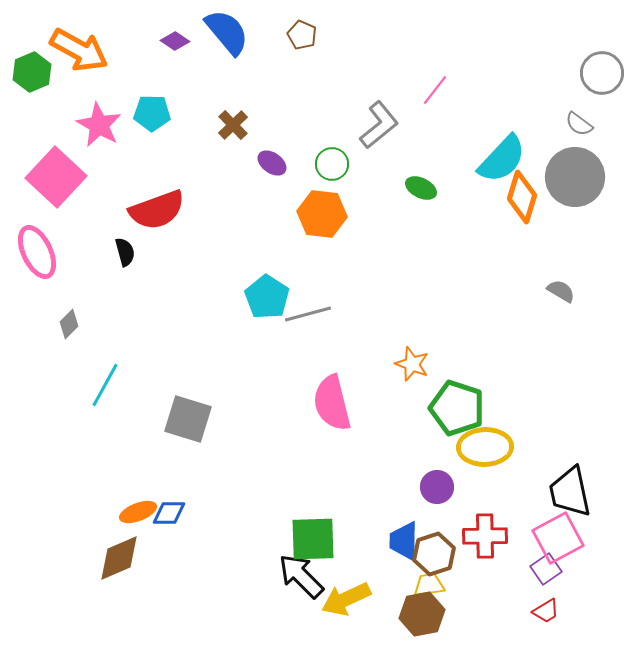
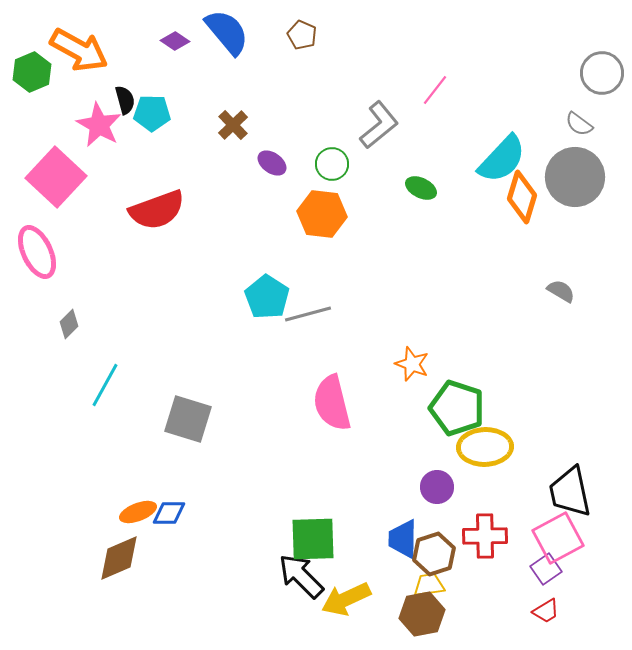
black semicircle at (125, 252): moved 152 px up
blue trapezoid at (404, 541): moved 1 px left, 2 px up
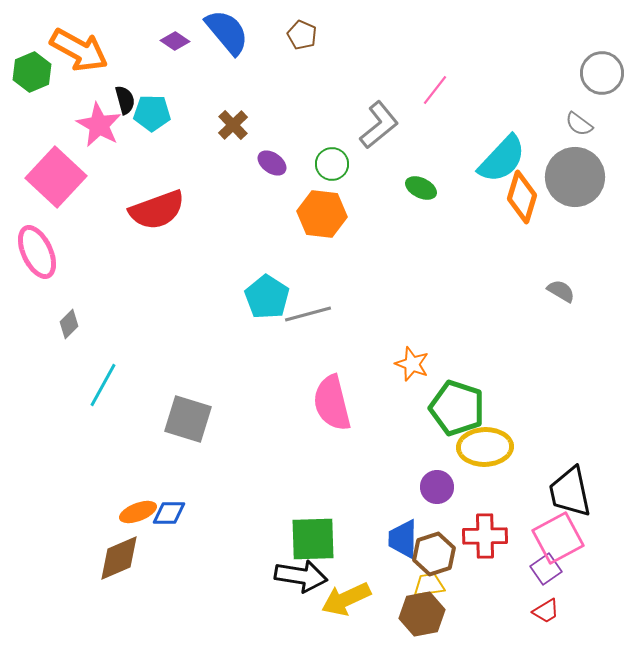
cyan line at (105, 385): moved 2 px left
black arrow at (301, 576): rotated 144 degrees clockwise
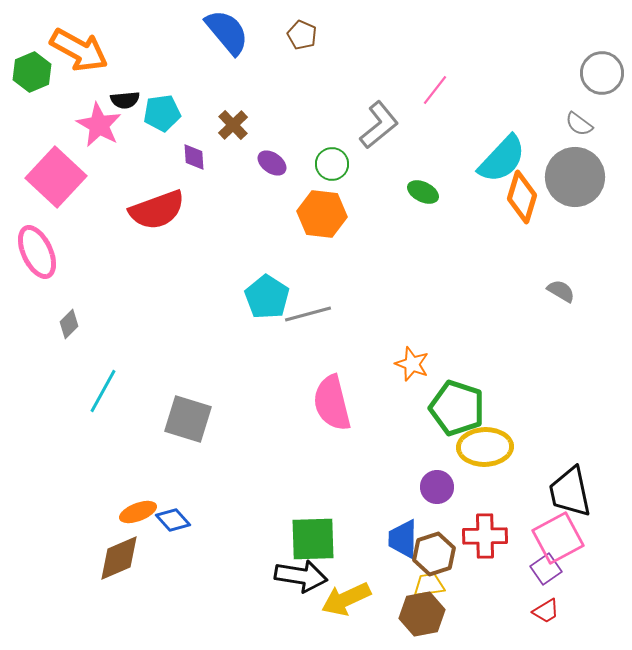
purple diamond at (175, 41): moved 19 px right, 116 px down; rotated 52 degrees clockwise
black semicircle at (125, 100): rotated 100 degrees clockwise
cyan pentagon at (152, 113): moved 10 px right; rotated 9 degrees counterclockwise
green ellipse at (421, 188): moved 2 px right, 4 px down
cyan line at (103, 385): moved 6 px down
blue diamond at (169, 513): moved 4 px right, 7 px down; rotated 48 degrees clockwise
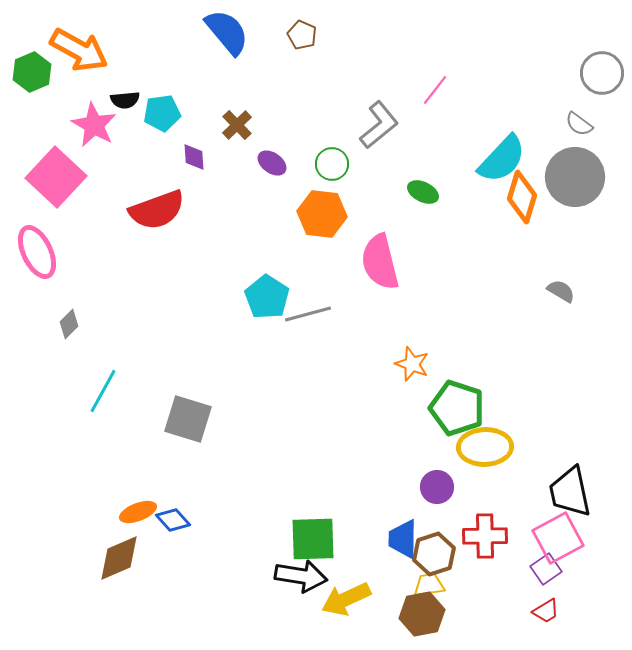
pink star at (99, 125): moved 5 px left
brown cross at (233, 125): moved 4 px right
pink semicircle at (332, 403): moved 48 px right, 141 px up
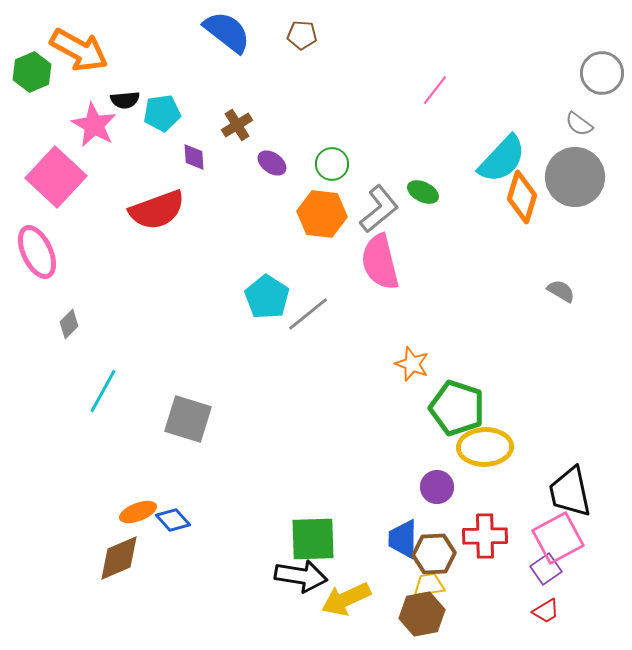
blue semicircle at (227, 32): rotated 12 degrees counterclockwise
brown pentagon at (302, 35): rotated 20 degrees counterclockwise
brown cross at (237, 125): rotated 12 degrees clockwise
gray L-shape at (379, 125): moved 84 px down
gray line at (308, 314): rotated 24 degrees counterclockwise
brown hexagon at (434, 554): rotated 15 degrees clockwise
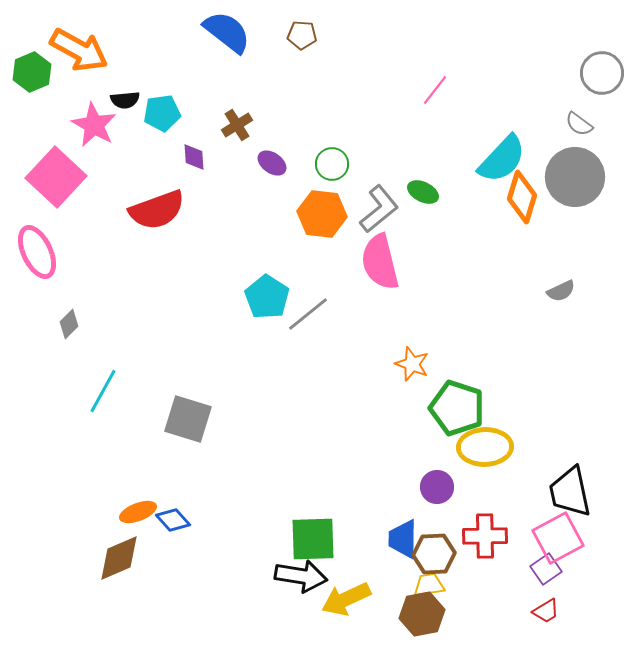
gray semicircle at (561, 291): rotated 124 degrees clockwise
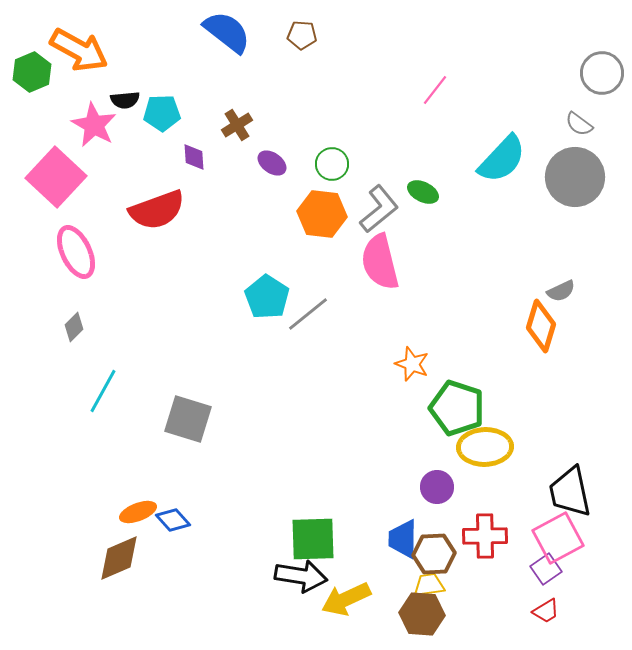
cyan pentagon at (162, 113): rotated 6 degrees clockwise
orange diamond at (522, 197): moved 19 px right, 129 px down
pink ellipse at (37, 252): moved 39 px right
gray diamond at (69, 324): moved 5 px right, 3 px down
brown hexagon at (422, 614): rotated 15 degrees clockwise
